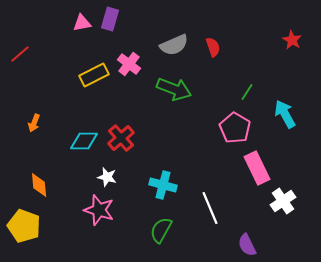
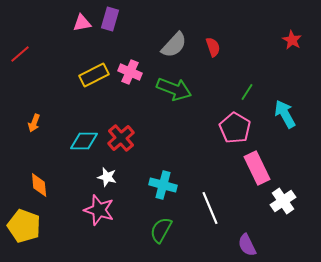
gray semicircle: rotated 24 degrees counterclockwise
pink cross: moved 1 px right, 8 px down; rotated 15 degrees counterclockwise
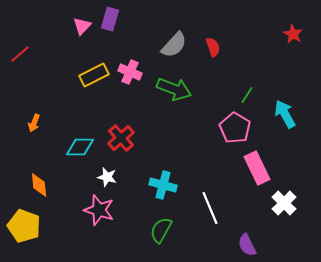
pink triangle: moved 3 px down; rotated 36 degrees counterclockwise
red star: moved 1 px right, 6 px up
green line: moved 3 px down
cyan diamond: moved 4 px left, 6 px down
white cross: moved 1 px right, 2 px down; rotated 10 degrees counterclockwise
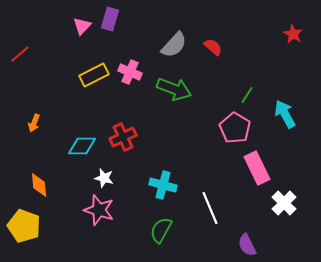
red semicircle: rotated 30 degrees counterclockwise
red cross: moved 2 px right, 1 px up; rotated 16 degrees clockwise
cyan diamond: moved 2 px right, 1 px up
white star: moved 3 px left, 1 px down
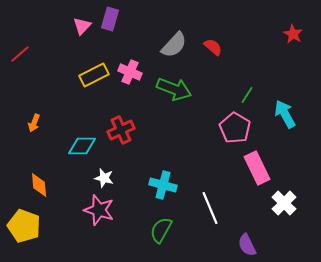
red cross: moved 2 px left, 7 px up
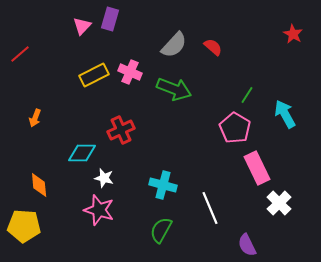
orange arrow: moved 1 px right, 5 px up
cyan diamond: moved 7 px down
white cross: moved 5 px left
yellow pentagon: rotated 16 degrees counterclockwise
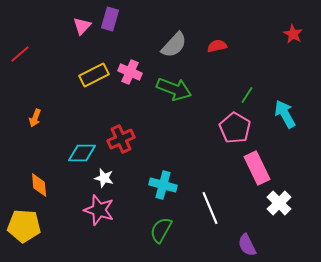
red semicircle: moved 4 px right, 1 px up; rotated 54 degrees counterclockwise
red cross: moved 9 px down
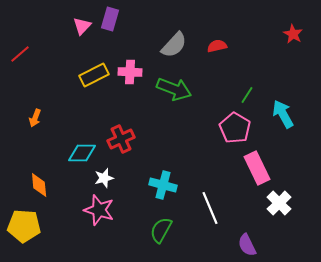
pink cross: rotated 20 degrees counterclockwise
cyan arrow: moved 2 px left
white star: rotated 30 degrees counterclockwise
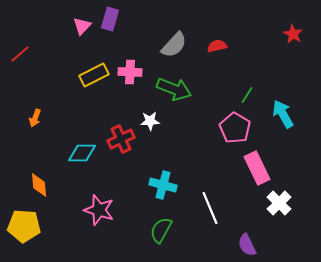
white star: moved 46 px right, 57 px up; rotated 12 degrees clockwise
